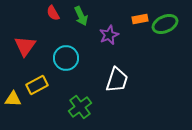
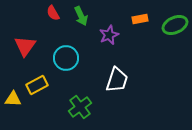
green ellipse: moved 10 px right, 1 px down
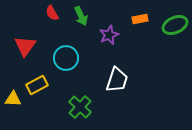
red semicircle: moved 1 px left
green cross: rotated 10 degrees counterclockwise
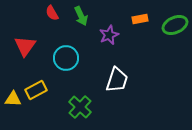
yellow rectangle: moved 1 px left, 5 px down
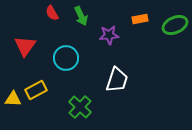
purple star: rotated 18 degrees clockwise
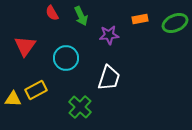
green ellipse: moved 2 px up
white trapezoid: moved 8 px left, 2 px up
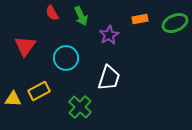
purple star: rotated 24 degrees counterclockwise
yellow rectangle: moved 3 px right, 1 px down
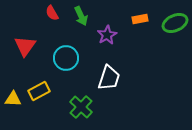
purple star: moved 2 px left
green cross: moved 1 px right
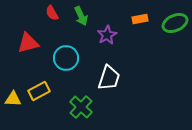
red triangle: moved 3 px right, 3 px up; rotated 40 degrees clockwise
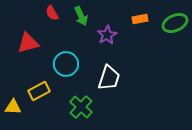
cyan circle: moved 6 px down
yellow triangle: moved 8 px down
